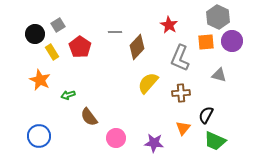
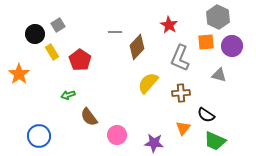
purple circle: moved 5 px down
red pentagon: moved 13 px down
orange star: moved 21 px left, 6 px up; rotated 10 degrees clockwise
black semicircle: rotated 84 degrees counterclockwise
pink circle: moved 1 px right, 3 px up
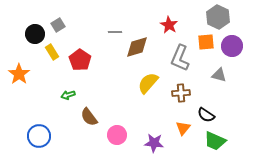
brown diamond: rotated 30 degrees clockwise
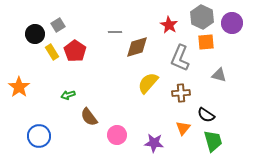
gray hexagon: moved 16 px left
purple circle: moved 23 px up
red pentagon: moved 5 px left, 9 px up
orange star: moved 13 px down
green trapezoid: moved 2 px left; rotated 130 degrees counterclockwise
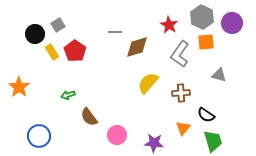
gray L-shape: moved 4 px up; rotated 12 degrees clockwise
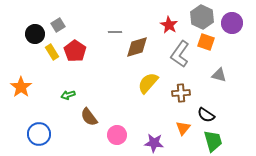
orange square: rotated 24 degrees clockwise
orange star: moved 2 px right
blue circle: moved 2 px up
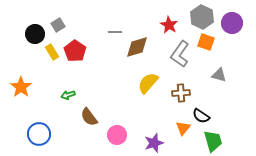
black semicircle: moved 5 px left, 1 px down
purple star: rotated 24 degrees counterclockwise
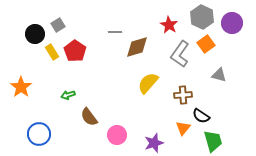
orange square: moved 2 px down; rotated 36 degrees clockwise
brown cross: moved 2 px right, 2 px down
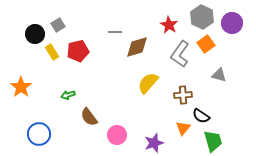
red pentagon: moved 3 px right; rotated 25 degrees clockwise
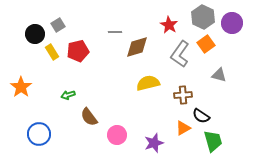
gray hexagon: moved 1 px right
yellow semicircle: rotated 35 degrees clockwise
orange triangle: rotated 21 degrees clockwise
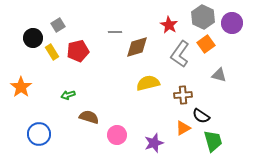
black circle: moved 2 px left, 4 px down
brown semicircle: rotated 144 degrees clockwise
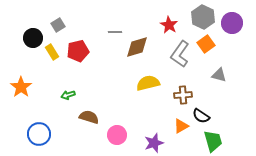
orange triangle: moved 2 px left, 2 px up
